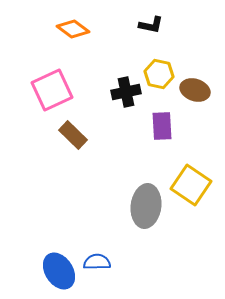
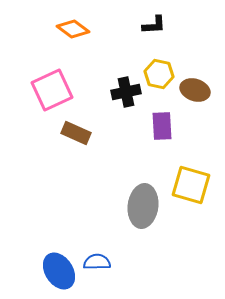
black L-shape: moved 3 px right; rotated 15 degrees counterclockwise
brown rectangle: moved 3 px right, 2 px up; rotated 20 degrees counterclockwise
yellow square: rotated 18 degrees counterclockwise
gray ellipse: moved 3 px left
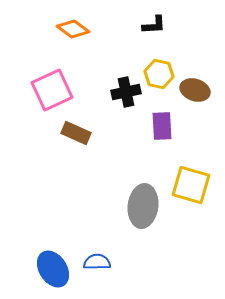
blue ellipse: moved 6 px left, 2 px up
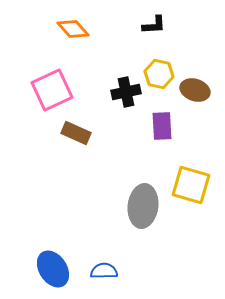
orange diamond: rotated 12 degrees clockwise
blue semicircle: moved 7 px right, 9 px down
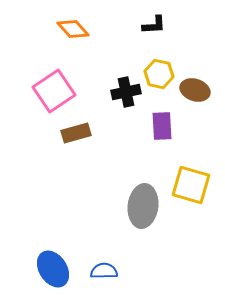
pink square: moved 2 px right, 1 px down; rotated 9 degrees counterclockwise
brown rectangle: rotated 40 degrees counterclockwise
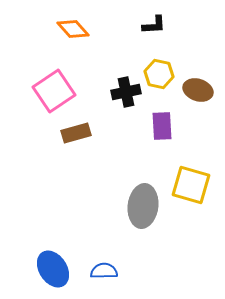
brown ellipse: moved 3 px right
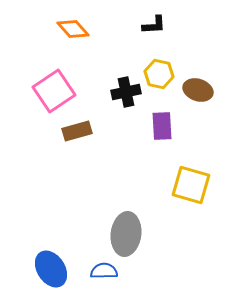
brown rectangle: moved 1 px right, 2 px up
gray ellipse: moved 17 px left, 28 px down
blue ellipse: moved 2 px left
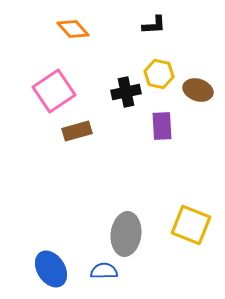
yellow square: moved 40 px down; rotated 6 degrees clockwise
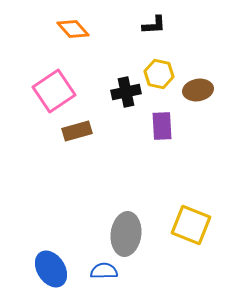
brown ellipse: rotated 28 degrees counterclockwise
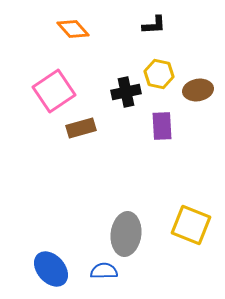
brown rectangle: moved 4 px right, 3 px up
blue ellipse: rotated 9 degrees counterclockwise
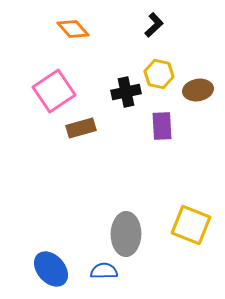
black L-shape: rotated 40 degrees counterclockwise
gray ellipse: rotated 6 degrees counterclockwise
